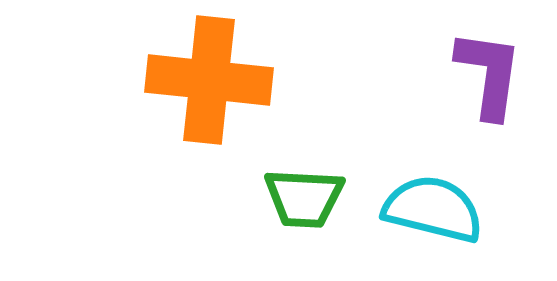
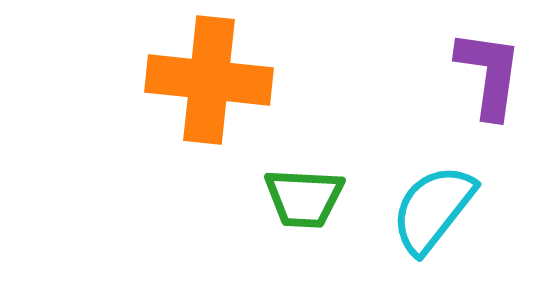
cyan semicircle: rotated 66 degrees counterclockwise
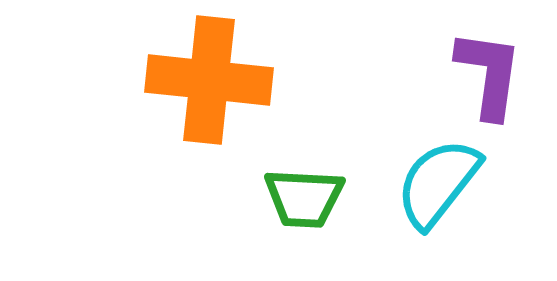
cyan semicircle: moved 5 px right, 26 px up
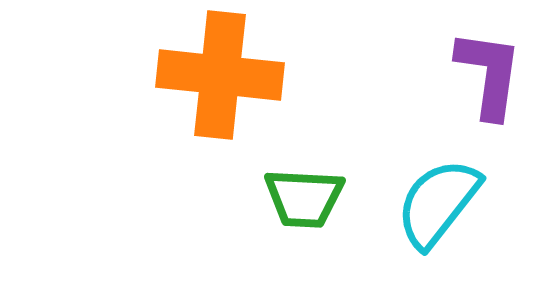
orange cross: moved 11 px right, 5 px up
cyan semicircle: moved 20 px down
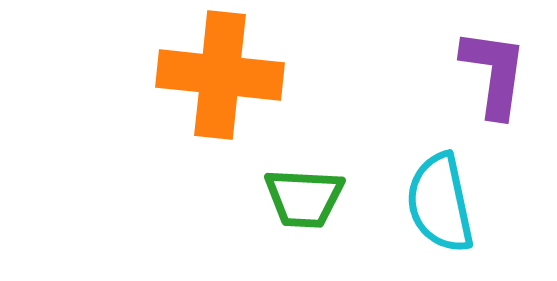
purple L-shape: moved 5 px right, 1 px up
cyan semicircle: moved 2 px right; rotated 50 degrees counterclockwise
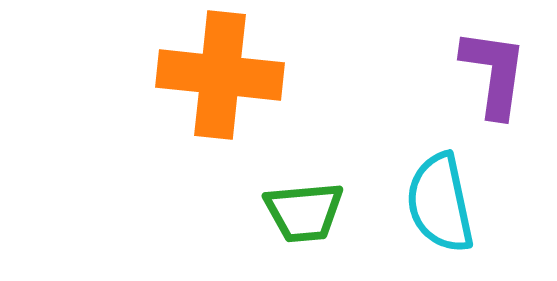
green trapezoid: moved 14 px down; rotated 8 degrees counterclockwise
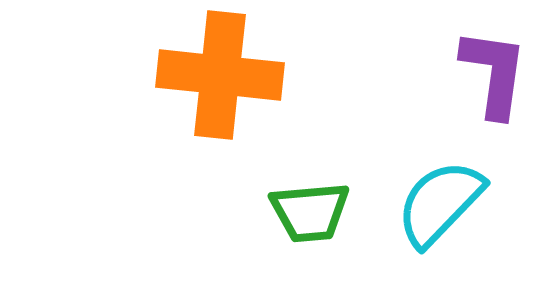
cyan semicircle: rotated 56 degrees clockwise
green trapezoid: moved 6 px right
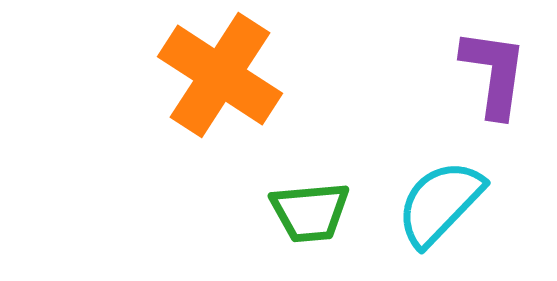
orange cross: rotated 27 degrees clockwise
